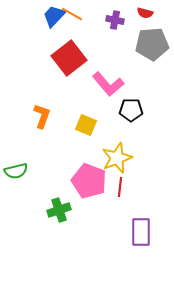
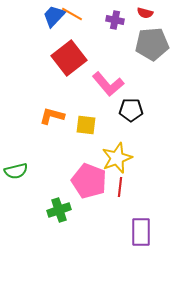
orange L-shape: moved 10 px right; rotated 95 degrees counterclockwise
yellow square: rotated 15 degrees counterclockwise
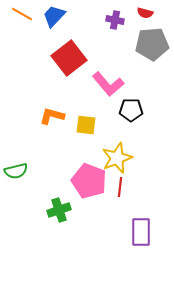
orange line: moved 50 px left
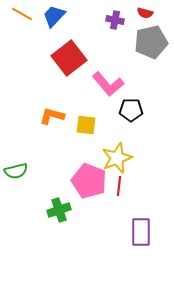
gray pentagon: moved 1 px left, 2 px up; rotated 8 degrees counterclockwise
red line: moved 1 px left, 1 px up
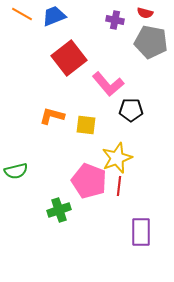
blue trapezoid: rotated 25 degrees clockwise
gray pentagon: rotated 24 degrees clockwise
